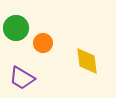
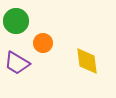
green circle: moved 7 px up
purple trapezoid: moved 5 px left, 15 px up
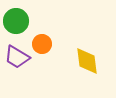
orange circle: moved 1 px left, 1 px down
purple trapezoid: moved 6 px up
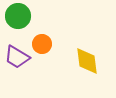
green circle: moved 2 px right, 5 px up
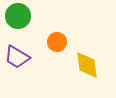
orange circle: moved 15 px right, 2 px up
yellow diamond: moved 4 px down
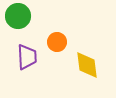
purple trapezoid: moved 10 px right; rotated 124 degrees counterclockwise
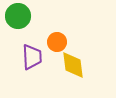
purple trapezoid: moved 5 px right
yellow diamond: moved 14 px left
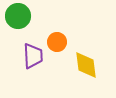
purple trapezoid: moved 1 px right, 1 px up
yellow diamond: moved 13 px right
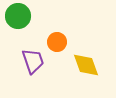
purple trapezoid: moved 5 px down; rotated 16 degrees counterclockwise
yellow diamond: rotated 12 degrees counterclockwise
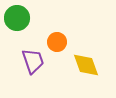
green circle: moved 1 px left, 2 px down
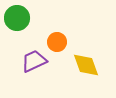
purple trapezoid: moved 1 px right; rotated 96 degrees counterclockwise
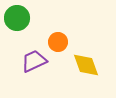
orange circle: moved 1 px right
